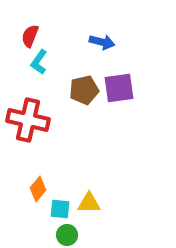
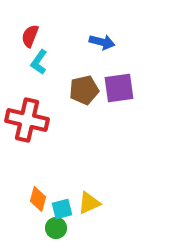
red cross: moved 1 px left
orange diamond: moved 10 px down; rotated 25 degrees counterclockwise
yellow triangle: rotated 25 degrees counterclockwise
cyan square: moved 2 px right; rotated 20 degrees counterclockwise
green circle: moved 11 px left, 7 px up
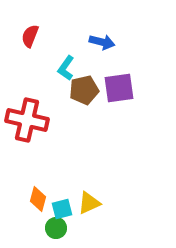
cyan L-shape: moved 27 px right, 6 px down
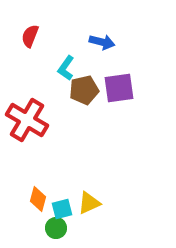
red cross: rotated 18 degrees clockwise
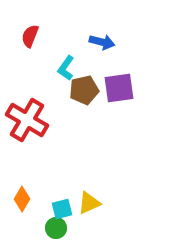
orange diamond: moved 16 px left; rotated 15 degrees clockwise
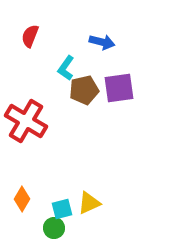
red cross: moved 1 px left, 1 px down
green circle: moved 2 px left
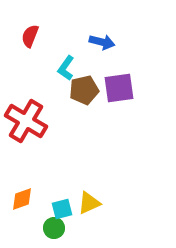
orange diamond: rotated 40 degrees clockwise
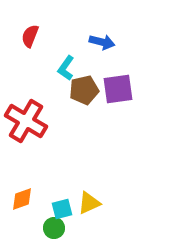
purple square: moved 1 px left, 1 px down
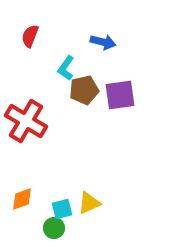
blue arrow: moved 1 px right
purple square: moved 2 px right, 6 px down
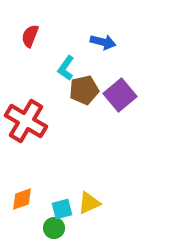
purple square: rotated 32 degrees counterclockwise
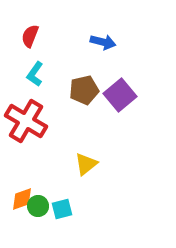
cyan L-shape: moved 31 px left, 6 px down
yellow triangle: moved 3 px left, 39 px up; rotated 15 degrees counterclockwise
green circle: moved 16 px left, 22 px up
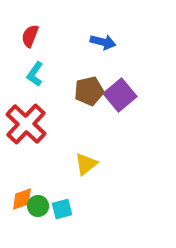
brown pentagon: moved 5 px right, 1 px down
red cross: moved 3 px down; rotated 12 degrees clockwise
